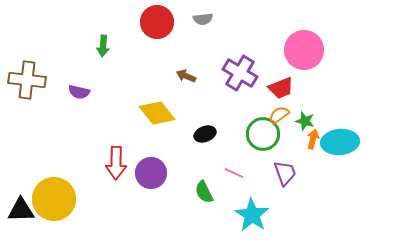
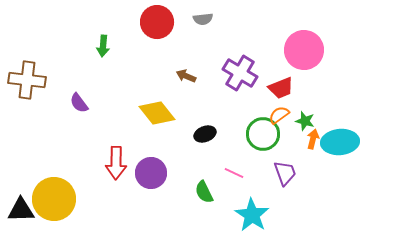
purple semicircle: moved 11 px down; rotated 40 degrees clockwise
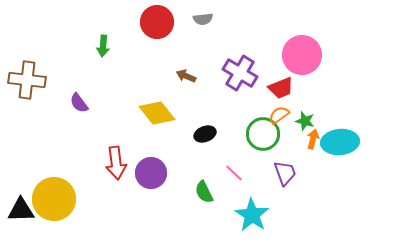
pink circle: moved 2 px left, 5 px down
red arrow: rotated 8 degrees counterclockwise
pink line: rotated 18 degrees clockwise
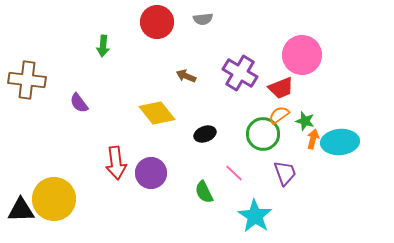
cyan star: moved 3 px right, 1 px down
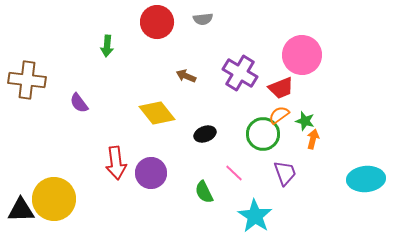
green arrow: moved 4 px right
cyan ellipse: moved 26 px right, 37 px down
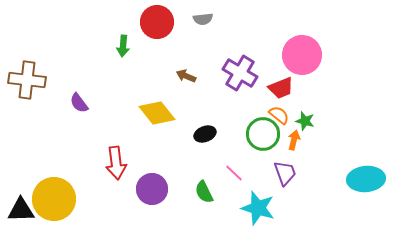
green arrow: moved 16 px right
orange semicircle: rotated 75 degrees clockwise
orange arrow: moved 19 px left, 1 px down
purple circle: moved 1 px right, 16 px down
cyan star: moved 3 px right, 8 px up; rotated 16 degrees counterclockwise
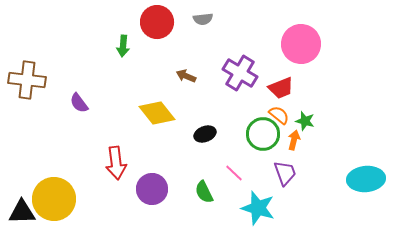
pink circle: moved 1 px left, 11 px up
black triangle: moved 1 px right, 2 px down
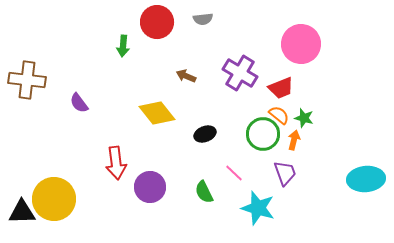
green star: moved 1 px left, 3 px up
purple circle: moved 2 px left, 2 px up
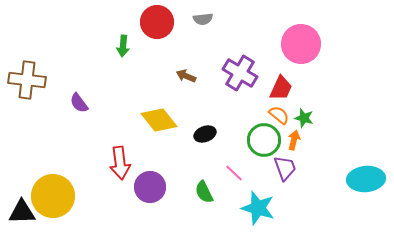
red trapezoid: rotated 44 degrees counterclockwise
yellow diamond: moved 2 px right, 7 px down
green circle: moved 1 px right, 6 px down
red arrow: moved 4 px right
purple trapezoid: moved 5 px up
yellow circle: moved 1 px left, 3 px up
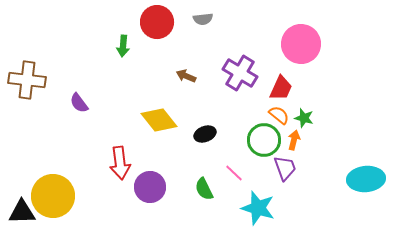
green semicircle: moved 3 px up
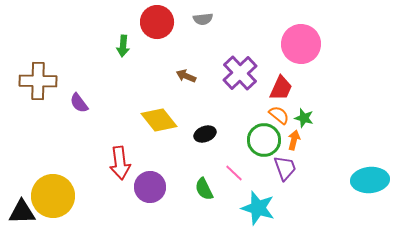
purple cross: rotated 16 degrees clockwise
brown cross: moved 11 px right, 1 px down; rotated 6 degrees counterclockwise
cyan ellipse: moved 4 px right, 1 px down
